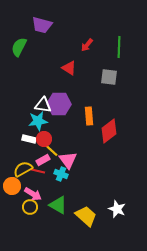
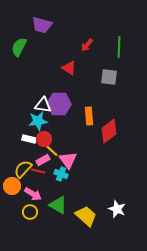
yellow semicircle: rotated 18 degrees counterclockwise
yellow circle: moved 5 px down
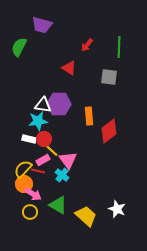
cyan cross: moved 1 px right, 1 px down; rotated 16 degrees clockwise
orange circle: moved 12 px right, 2 px up
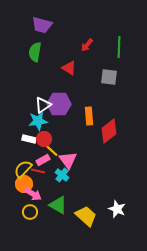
green semicircle: moved 16 px right, 5 px down; rotated 18 degrees counterclockwise
white triangle: rotated 42 degrees counterclockwise
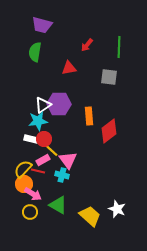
red triangle: rotated 42 degrees counterclockwise
white rectangle: moved 2 px right
cyan cross: rotated 24 degrees counterclockwise
yellow trapezoid: moved 4 px right
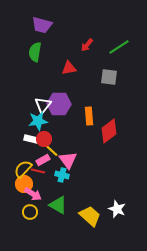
green line: rotated 55 degrees clockwise
white triangle: rotated 18 degrees counterclockwise
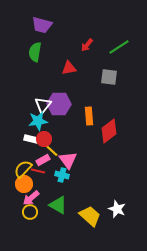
pink arrow: moved 2 px left, 4 px down; rotated 108 degrees clockwise
